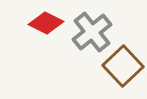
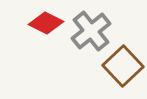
gray cross: moved 1 px left, 1 px up
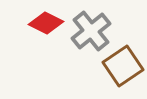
brown square: rotated 9 degrees clockwise
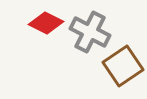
gray cross: moved 1 px left, 1 px down; rotated 24 degrees counterclockwise
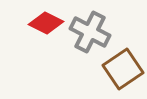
brown square: moved 3 px down
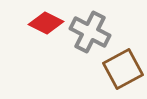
brown square: rotated 6 degrees clockwise
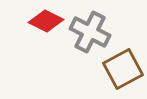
red diamond: moved 2 px up
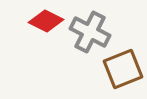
brown square: rotated 6 degrees clockwise
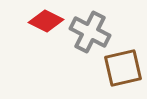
brown square: moved 1 px up; rotated 9 degrees clockwise
